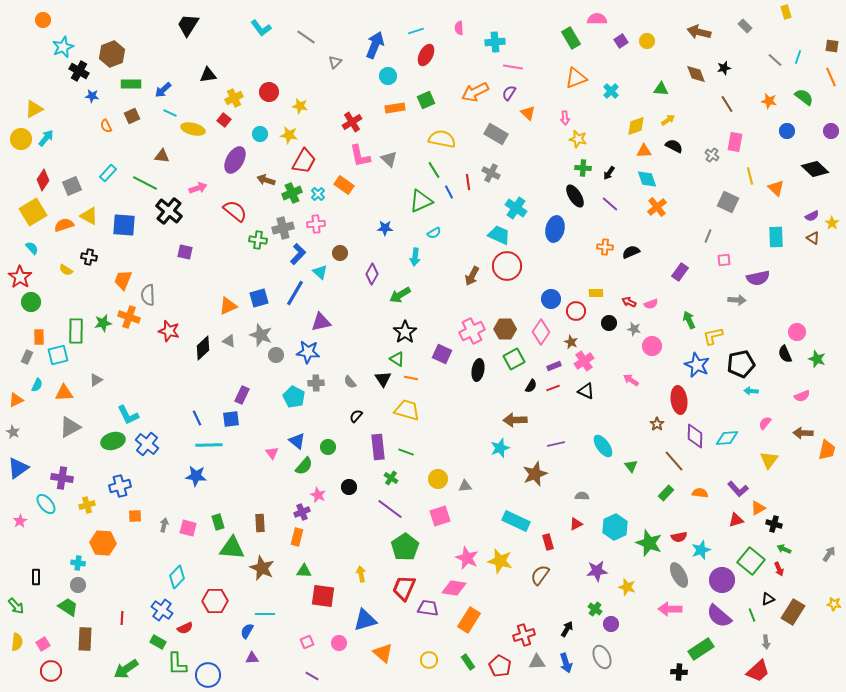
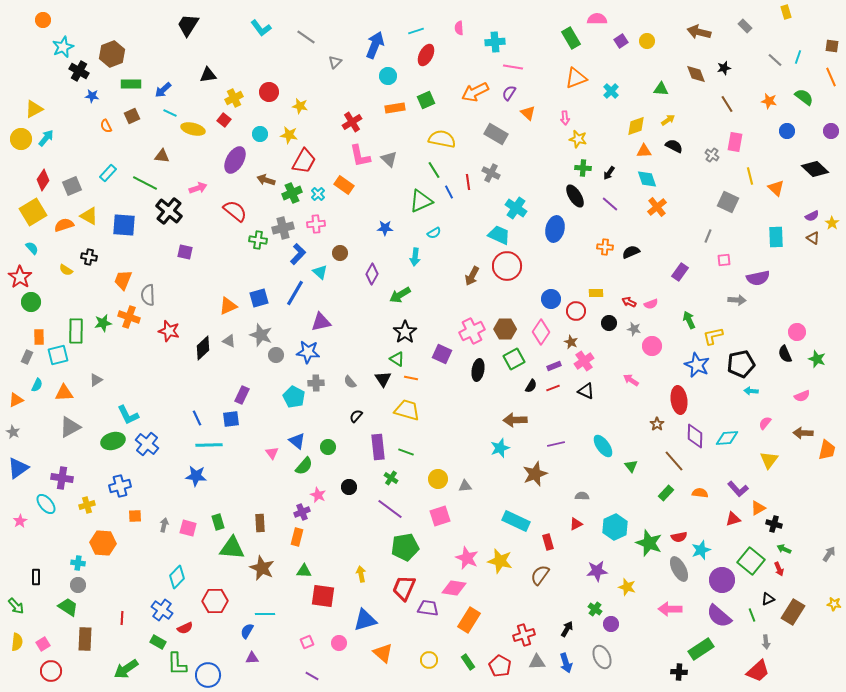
red triangle at (736, 520): moved 3 px left, 1 px up
green pentagon at (405, 547): rotated 24 degrees clockwise
gray ellipse at (679, 575): moved 6 px up
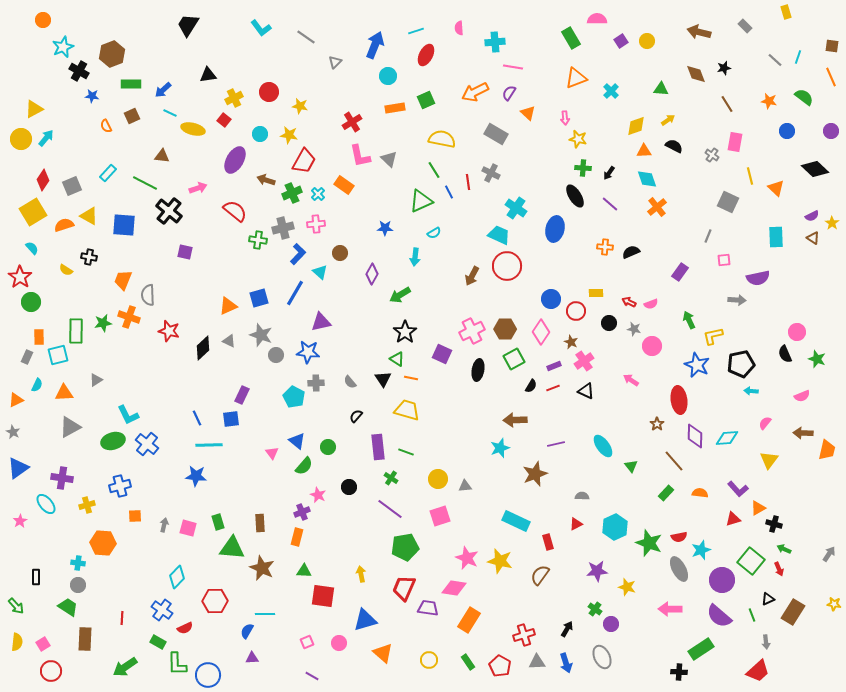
green arrow at (126, 669): moved 1 px left, 2 px up
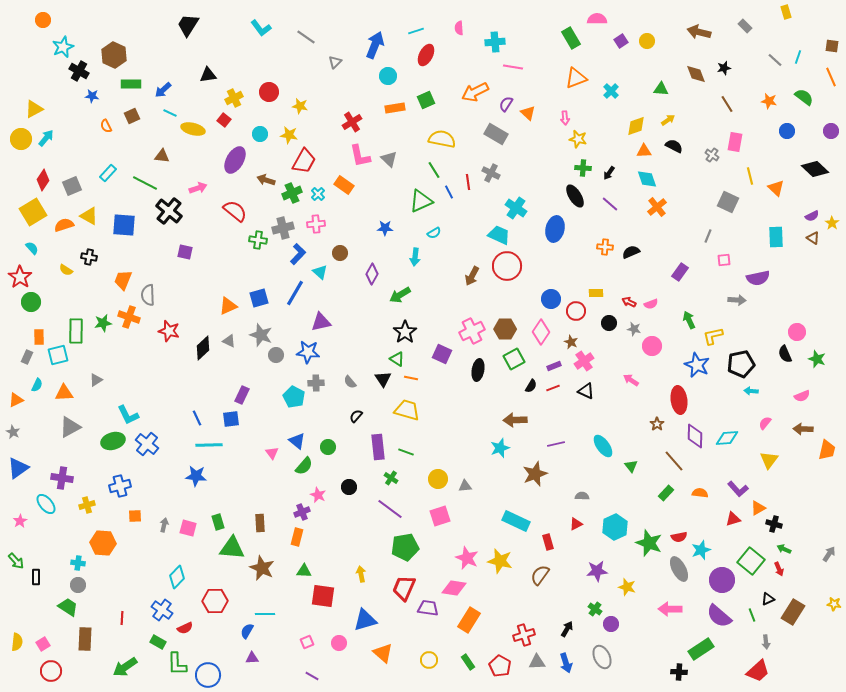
brown hexagon at (112, 54): moved 2 px right, 1 px down; rotated 15 degrees counterclockwise
purple semicircle at (509, 93): moved 3 px left, 11 px down
brown arrow at (803, 433): moved 4 px up
green arrow at (16, 606): moved 45 px up
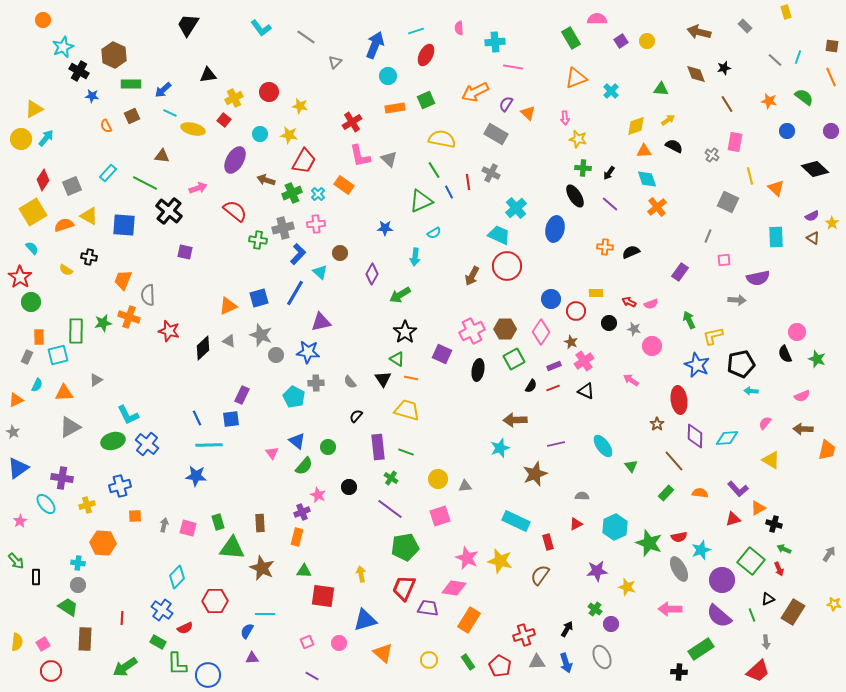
cyan cross at (516, 208): rotated 15 degrees clockwise
yellow triangle at (769, 460): moved 2 px right; rotated 36 degrees counterclockwise
